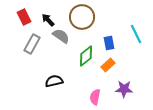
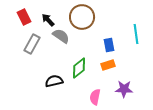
cyan line: rotated 18 degrees clockwise
blue rectangle: moved 2 px down
green diamond: moved 7 px left, 12 px down
orange rectangle: rotated 24 degrees clockwise
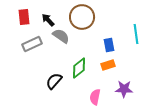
red rectangle: rotated 21 degrees clockwise
gray rectangle: rotated 36 degrees clockwise
black semicircle: rotated 36 degrees counterclockwise
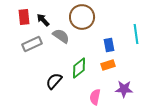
black arrow: moved 5 px left
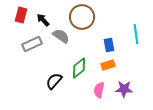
red rectangle: moved 3 px left, 2 px up; rotated 21 degrees clockwise
pink semicircle: moved 4 px right, 7 px up
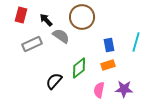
black arrow: moved 3 px right
cyan line: moved 8 px down; rotated 24 degrees clockwise
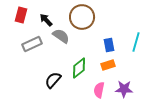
black semicircle: moved 1 px left, 1 px up
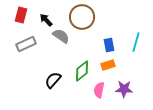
gray rectangle: moved 6 px left
green diamond: moved 3 px right, 3 px down
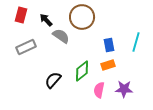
gray rectangle: moved 3 px down
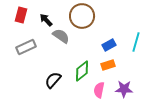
brown circle: moved 1 px up
blue rectangle: rotated 72 degrees clockwise
